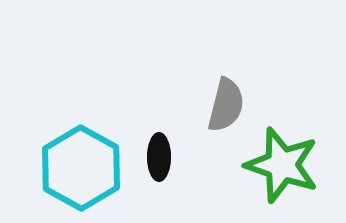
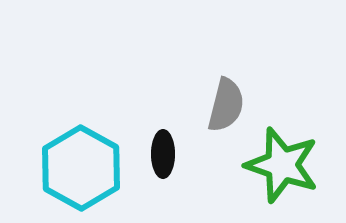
black ellipse: moved 4 px right, 3 px up
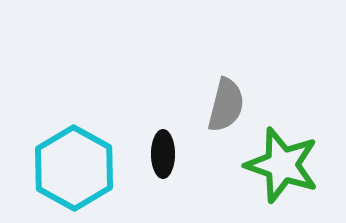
cyan hexagon: moved 7 px left
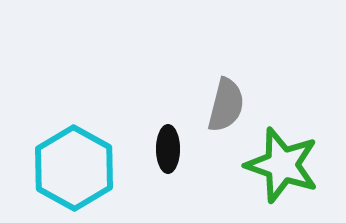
black ellipse: moved 5 px right, 5 px up
